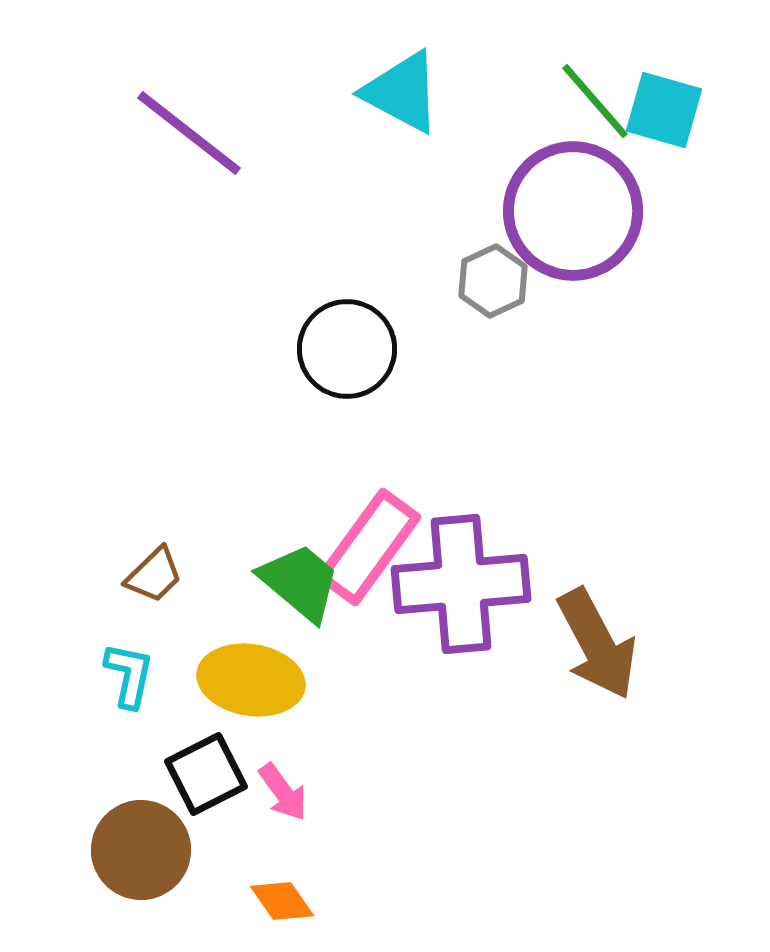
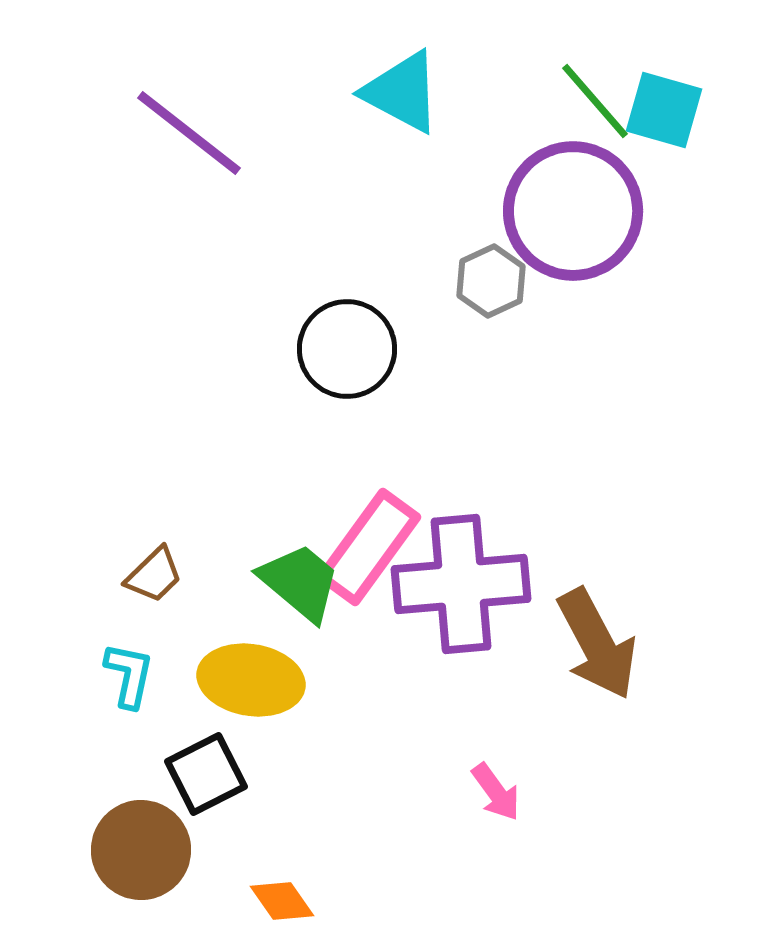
gray hexagon: moved 2 px left
pink arrow: moved 213 px right
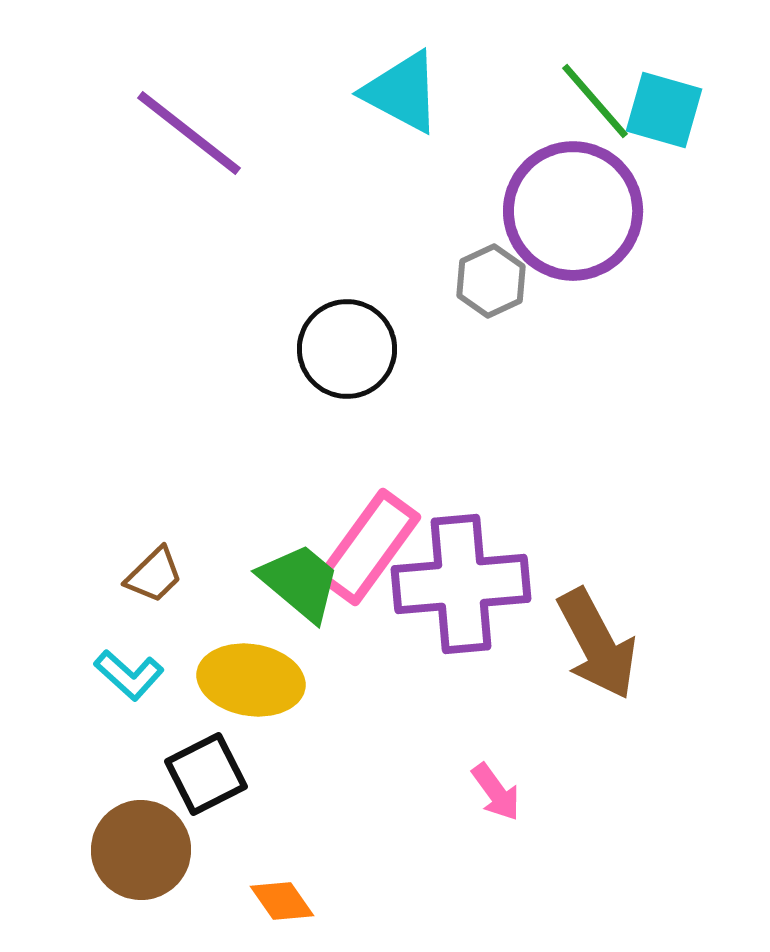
cyan L-shape: rotated 120 degrees clockwise
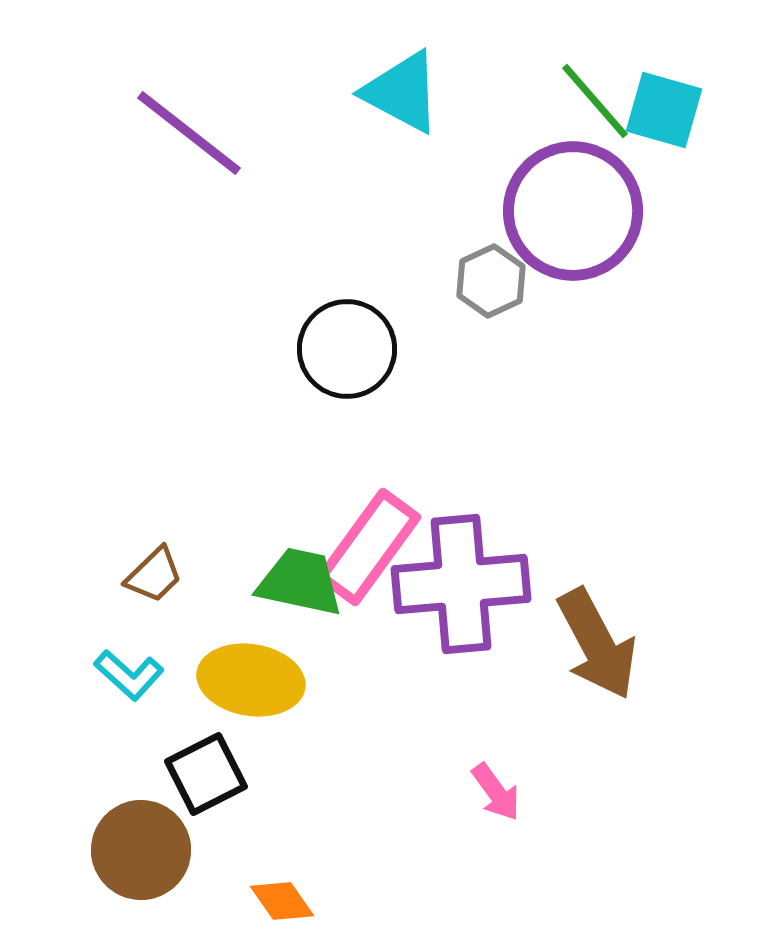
green trapezoid: rotated 28 degrees counterclockwise
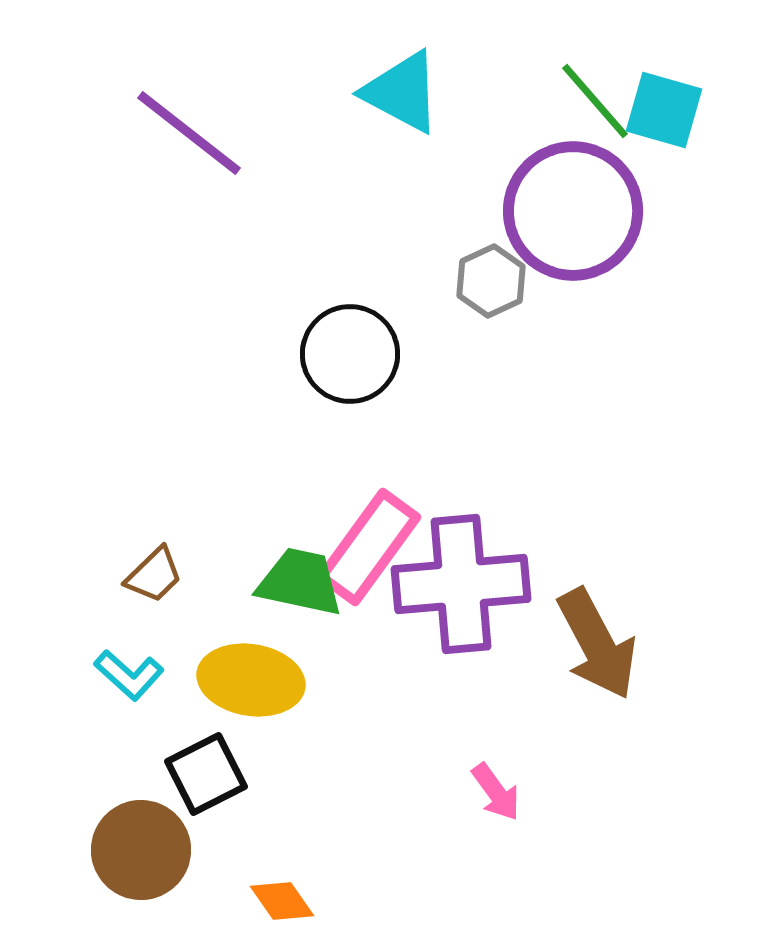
black circle: moved 3 px right, 5 px down
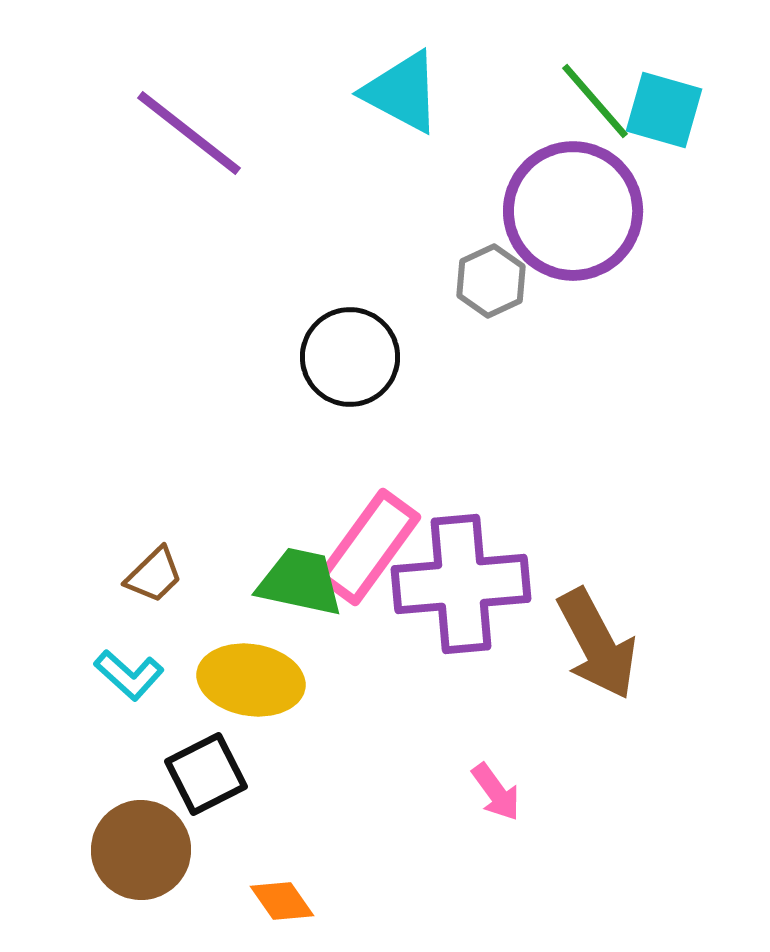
black circle: moved 3 px down
